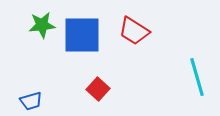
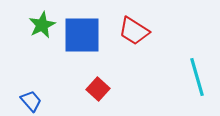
green star: rotated 20 degrees counterclockwise
blue trapezoid: rotated 115 degrees counterclockwise
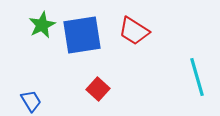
blue square: rotated 9 degrees counterclockwise
blue trapezoid: rotated 10 degrees clockwise
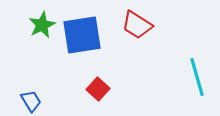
red trapezoid: moved 3 px right, 6 px up
